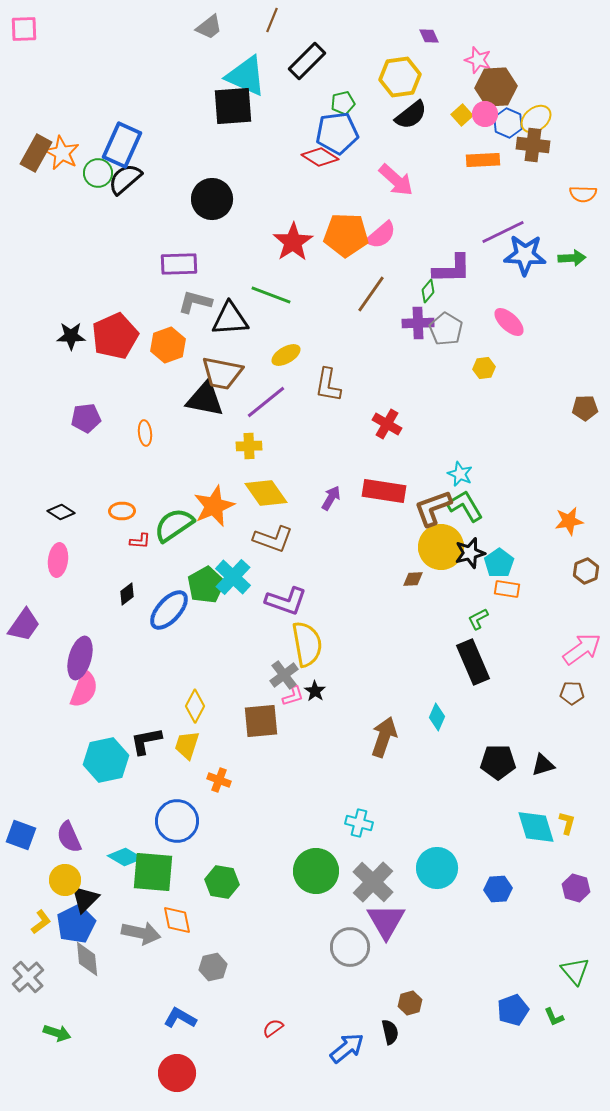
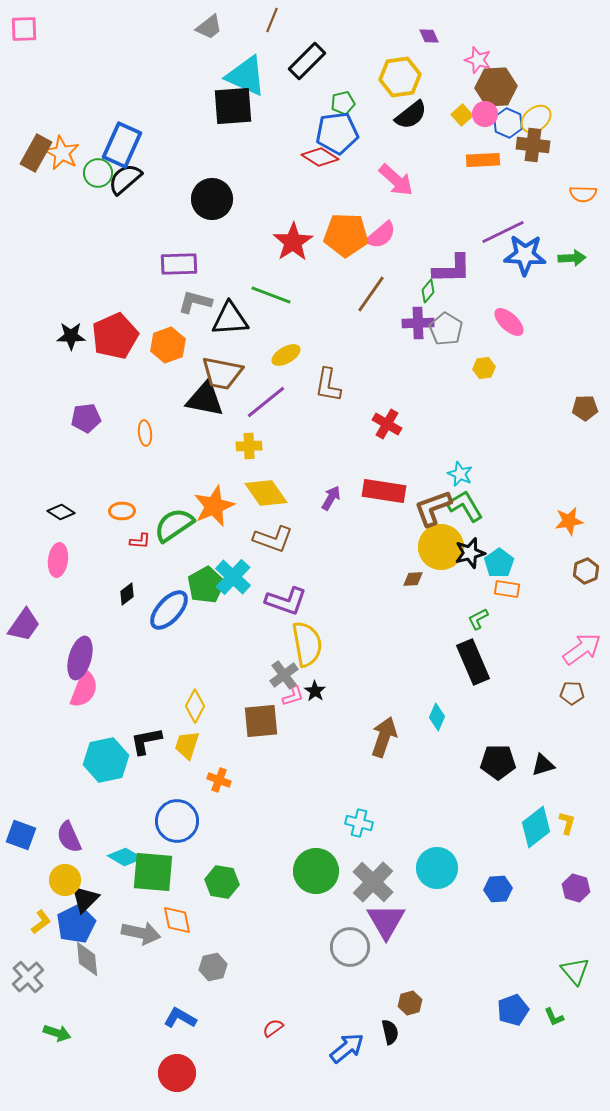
cyan diamond at (536, 827): rotated 69 degrees clockwise
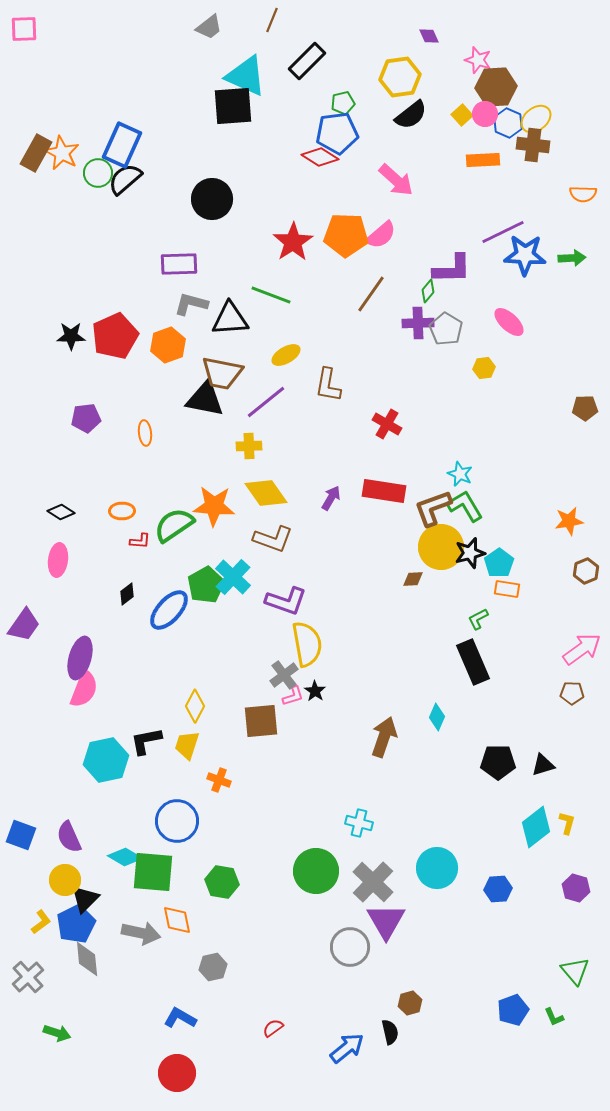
gray L-shape at (195, 302): moved 4 px left, 2 px down
orange star at (214, 506): rotated 27 degrees clockwise
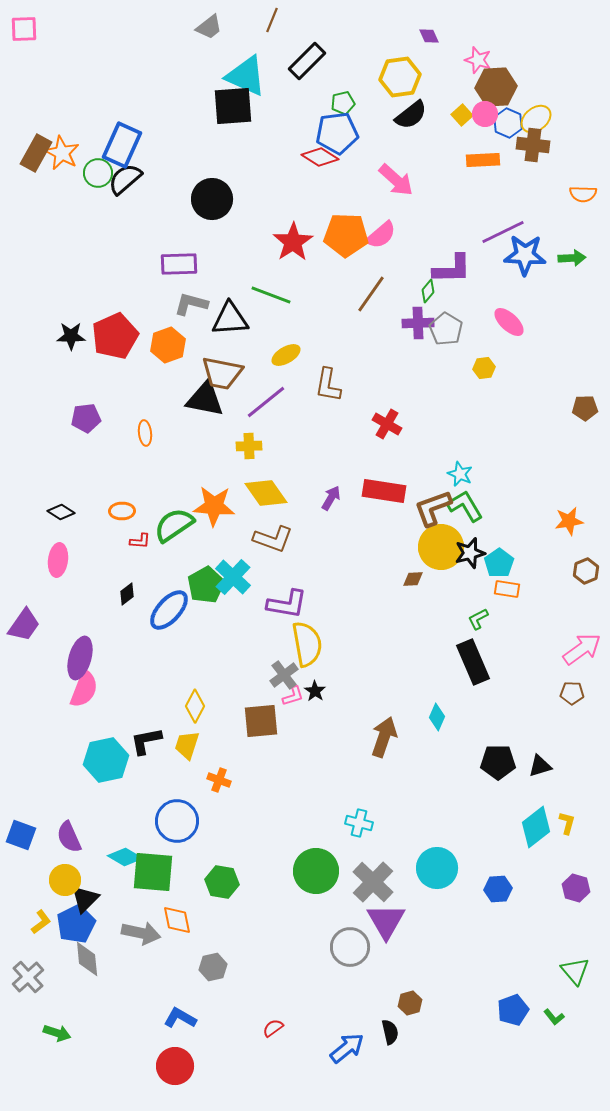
purple L-shape at (286, 601): moved 1 px right, 3 px down; rotated 9 degrees counterclockwise
black triangle at (543, 765): moved 3 px left, 1 px down
green L-shape at (554, 1017): rotated 15 degrees counterclockwise
red circle at (177, 1073): moved 2 px left, 7 px up
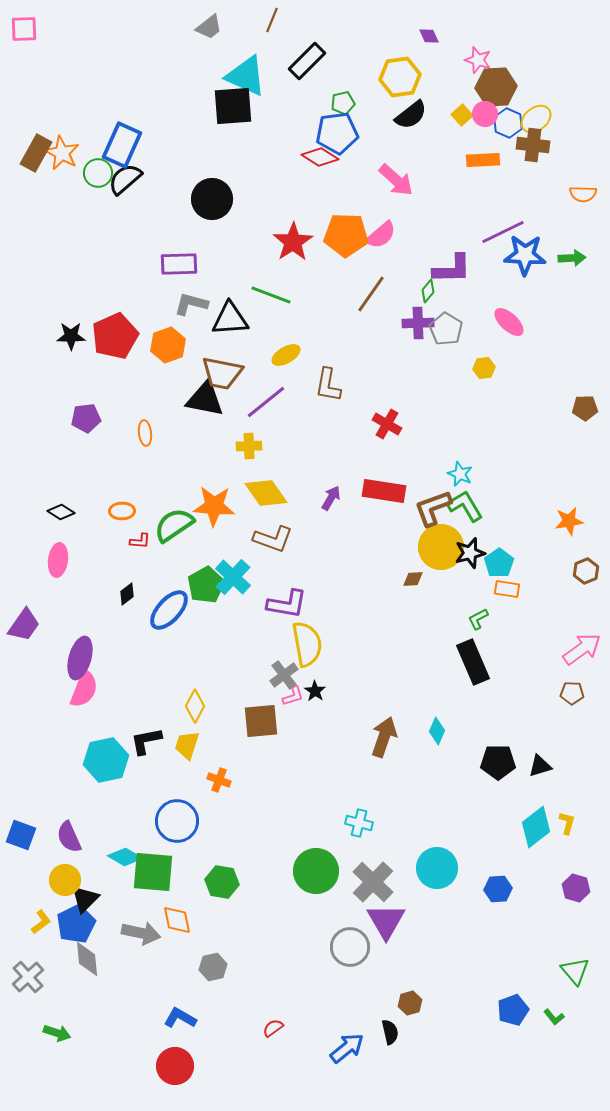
cyan diamond at (437, 717): moved 14 px down
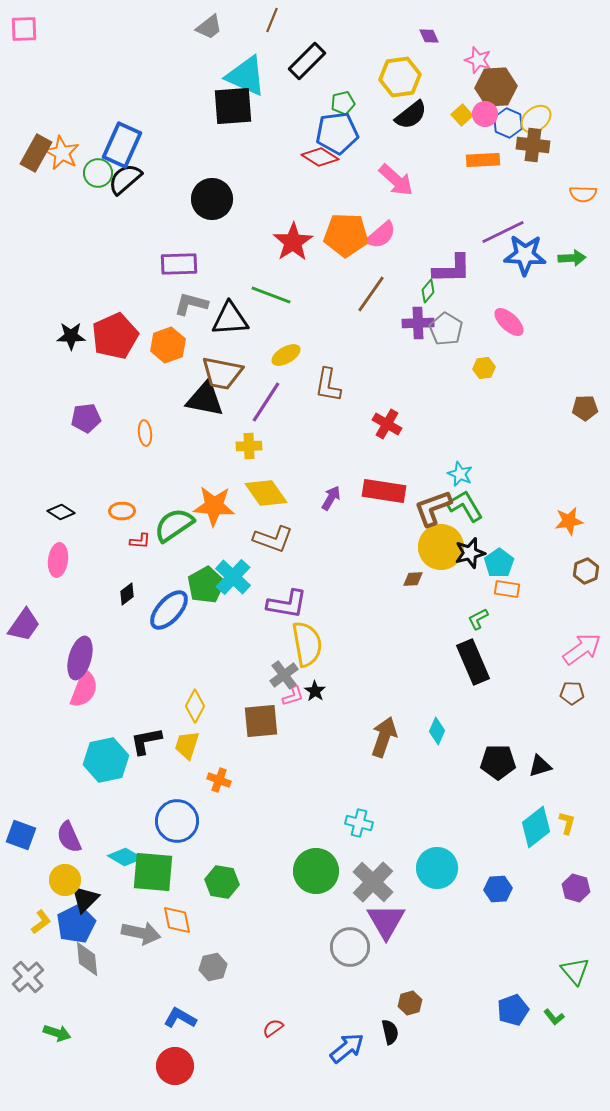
purple line at (266, 402): rotated 18 degrees counterclockwise
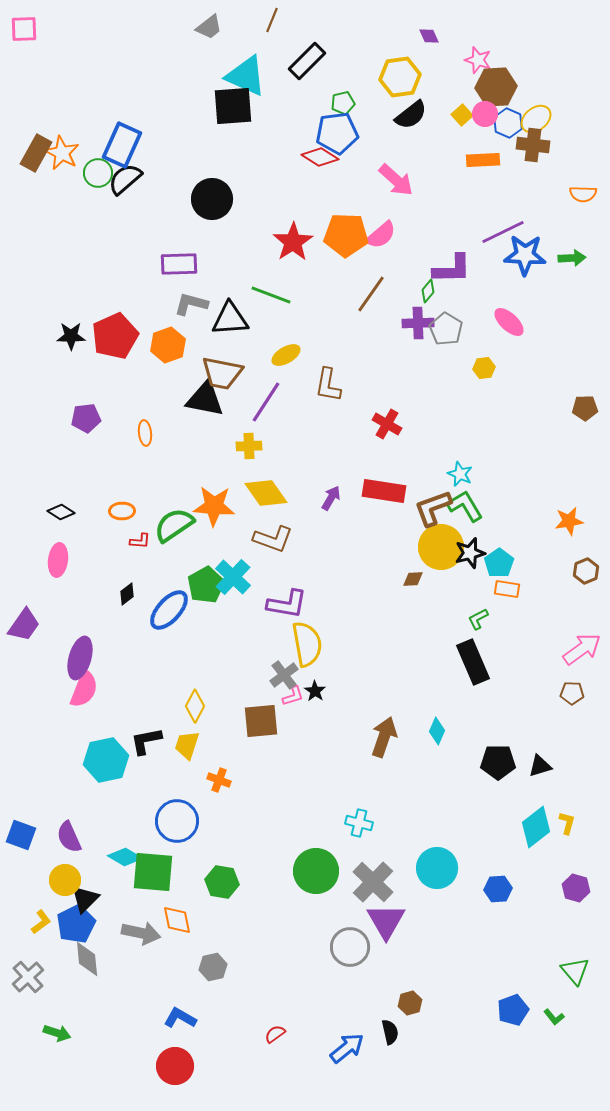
red semicircle at (273, 1028): moved 2 px right, 6 px down
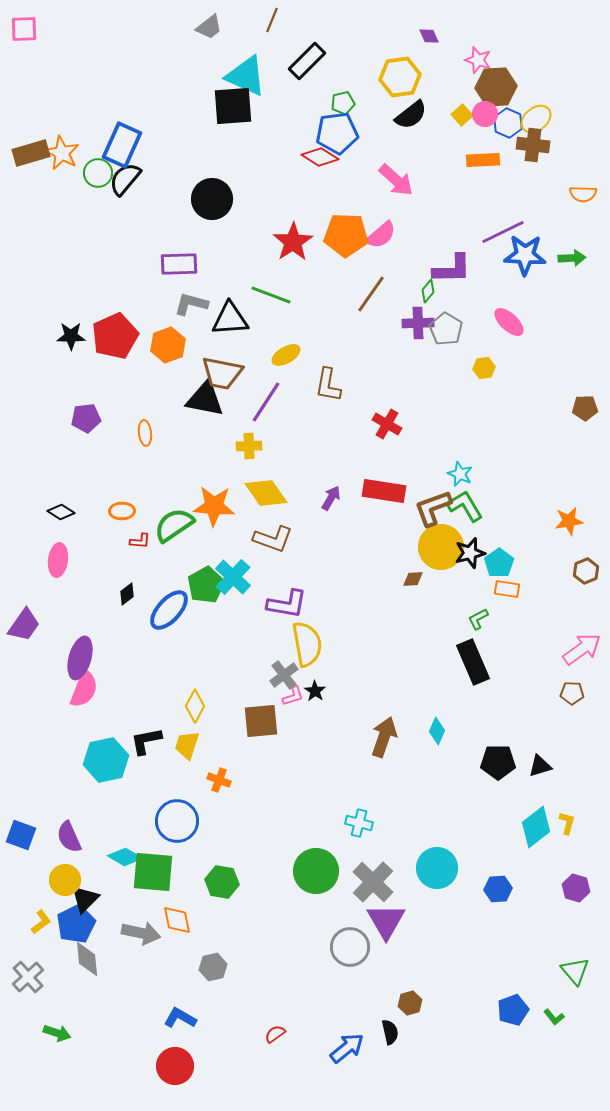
brown rectangle at (36, 153): moved 5 px left; rotated 45 degrees clockwise
black semicircle at (125, 179): rotated 9 degrees counterclockwise
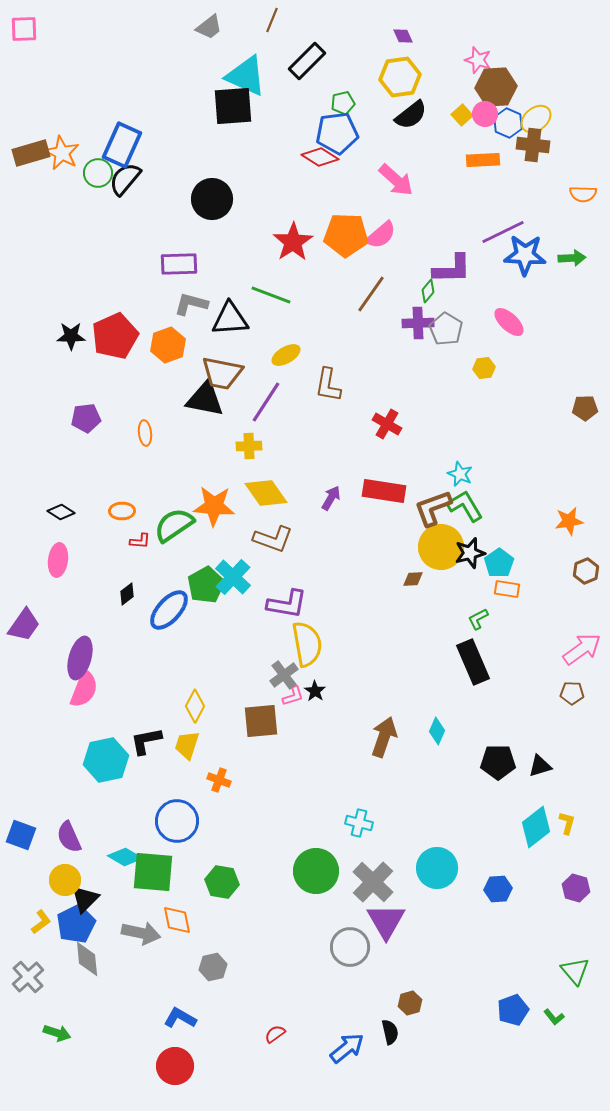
purple diamond at (429, 36): moved 26 px left
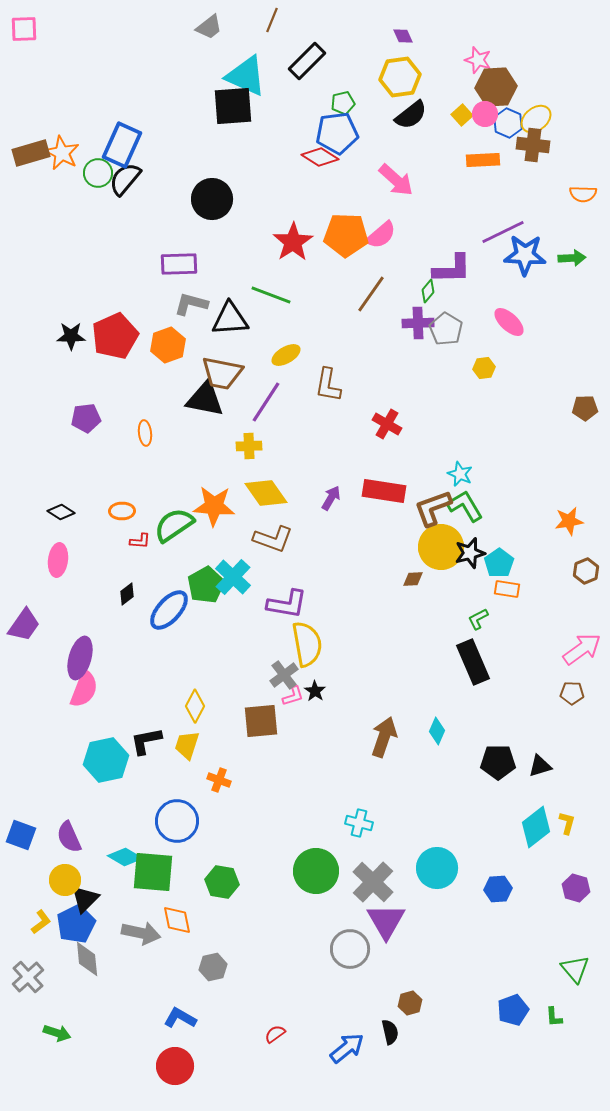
gray circle at (350, 947): moved 2 px down
green triangle at (575, 971): moved 2 px up
green L-shape at (554, 1017): rotated 35 degrees clockwise
